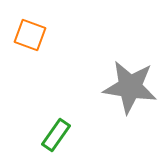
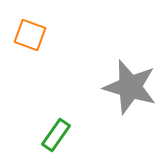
gray star: rotated 8 degrees clockwise
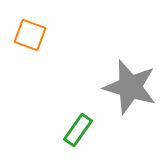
green rectangle: moved 22 px right, 5 px up
